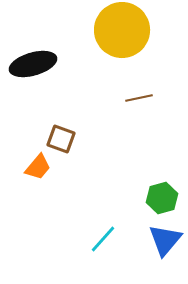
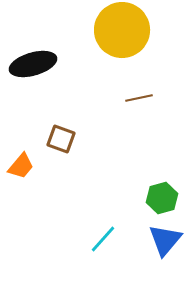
orange trapezoid: moved 17 px left, 1 px up
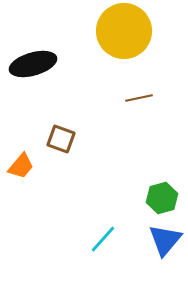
yellow circle: moved 2 px right, 1 px down
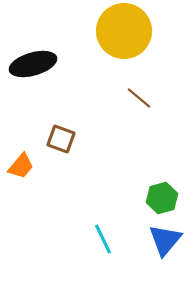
brown line: rotated 52 degrees clockwise
cyan line: rotated 68 degrees counterclockwise
